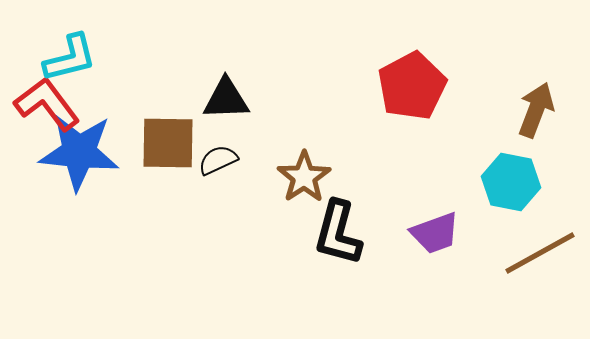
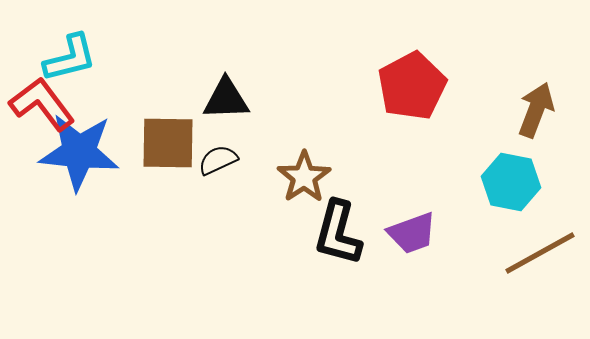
red L-shape: moved 5 px left
purple trapezoid: moved 23 px left
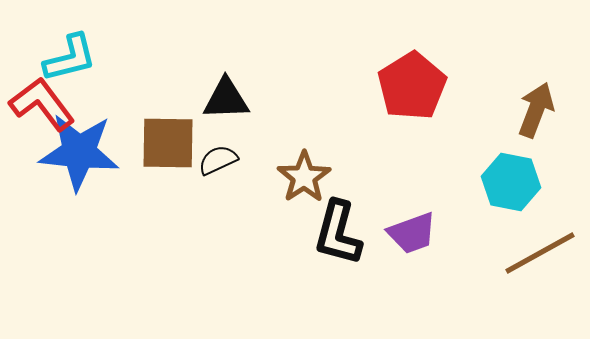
red pentagon: rotated 4 degrees counterclockwise
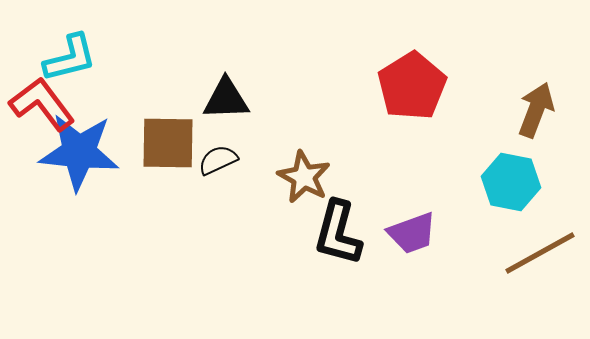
brown star: rotated 10 degrees counterclockwise
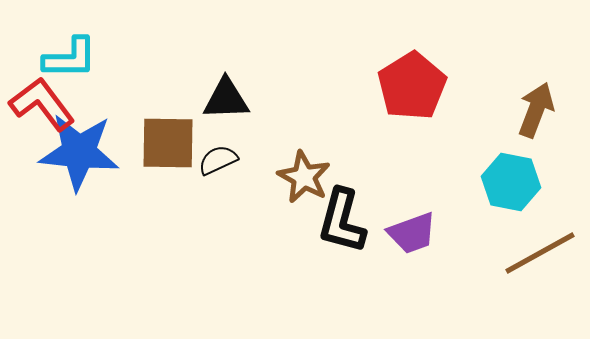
cyan L-shape: rotated 14 degrees clockwise
black L-shape: moved 4 px right, 12 px up
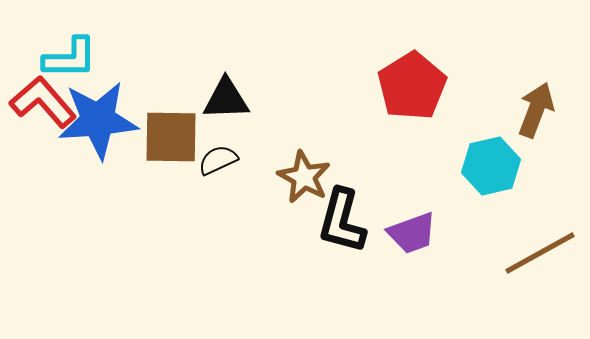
red L-shape: moved 1 px right, 2 px up; rotated 4 degrees counterclockwise
brown square: moved 3 px right, 6 px up
blue star: moved 19 px right, 32 px up; rotated 10 degrees counterclockwise
cyan hexagon: moved 20 px left, 16 px up; rotated 24 degrees counterclockwise
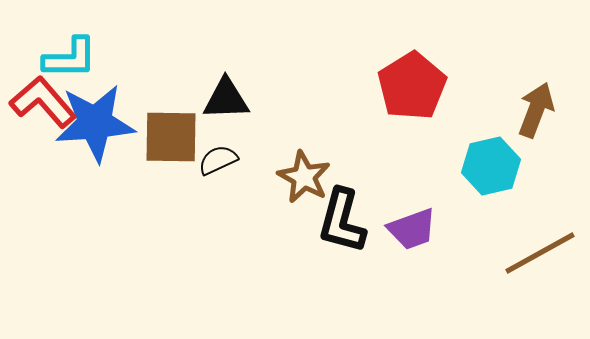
blue star: moved 3 px left, 3 px down
purple trapezoid: moved 4 px up
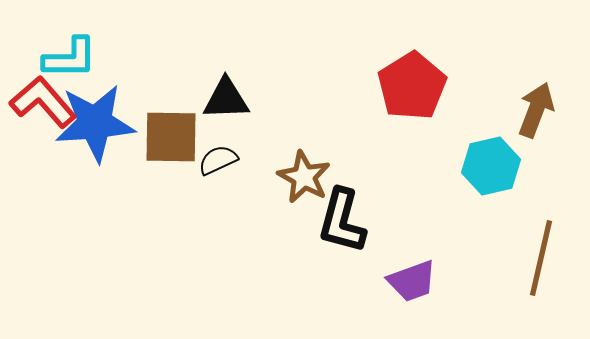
purple trapezoid: moved 52 px down
brown line: moved 1 px right, 5 px down; rotated 48 degrees counterclockwise
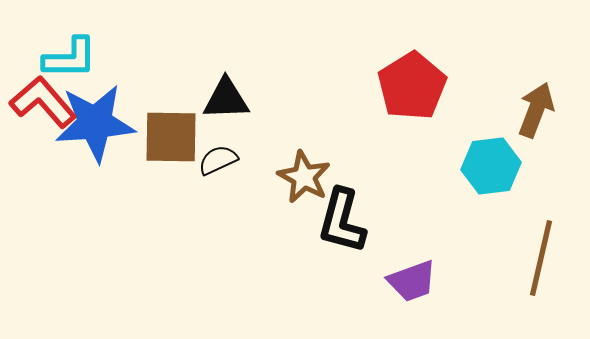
cyan hexagon: rotated 6 degrees clockwise
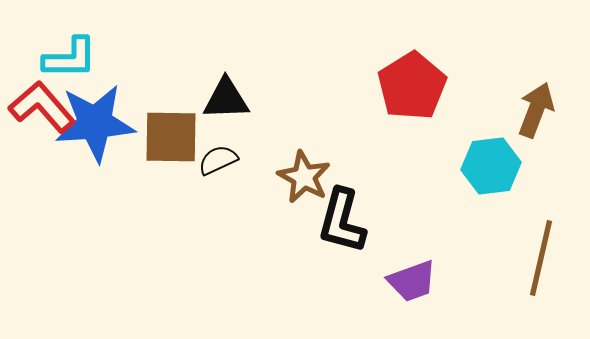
red L-shape: moved 1 px left, 5 px down
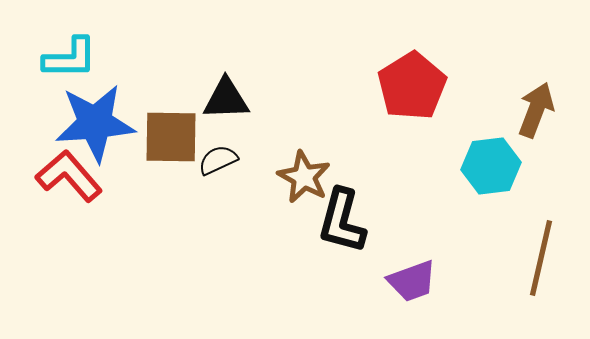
red L-shape: moved 27 px right, 69 px down
